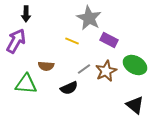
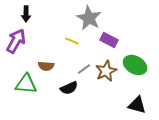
black triangle: moved 2 px right; rotated 24 degrees counterclockwise
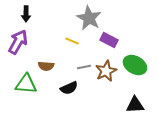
purple arrow: moved 2 px right, 1 px down
gray line: moved 2 px up; rotated 24 degrees clockwise
black triangle: moved 2 px left; rotated 18 degrees counterclockwise
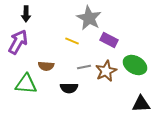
black semicircle: rotated 24 degrees clockwise
black triangle: moved 6 px right, 1 px up
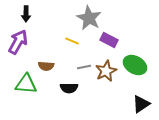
black triangle: rotated 30 degrees counterclockwise
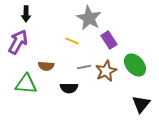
purple rectangle: rotated 30 degrees clockwise
green ellipse: rotated 20 degrees clockwise
black triangle: rotated 18 degrees counterclockwise
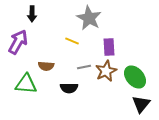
black arrow: moved 6 px right
purple rectangle: moved 7 px down; rotated 30 degrees clockwise
green ellipse: moved 12 px down
